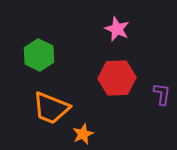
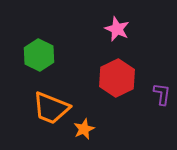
red hexagon: rotated 24 degrees counterclockwise
orange star: moved 1 px right, 5 px up
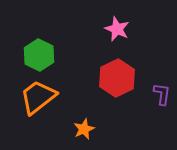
orange trapezoid: moved 13 px left, 11 px up; rotated 120 degrees clockwise
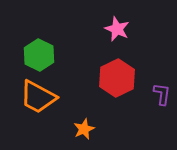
orange trapezoid: rotated 114 degrees counterclockwise
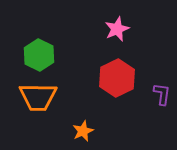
pink star: rotated 25 degrees clockwise
orange trapezoid: rotated 27 degrees counterclockwise
orange star: moved 1 px left, 2 px down
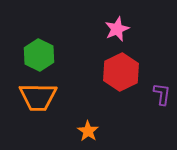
red hexagon: moved 4 px right, 6 px up
orange star: moved 5 px right; rotated 15 degrees counterclockwise
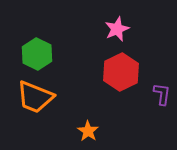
green hexagon: moved 2 px left, 1 px up
orange trapezoid: moved 3 px left; rotated 21 degrees clockwise
